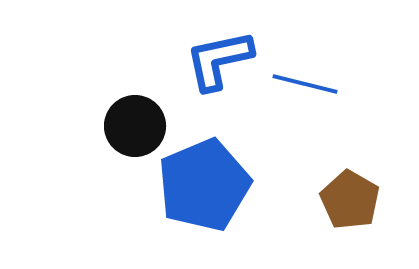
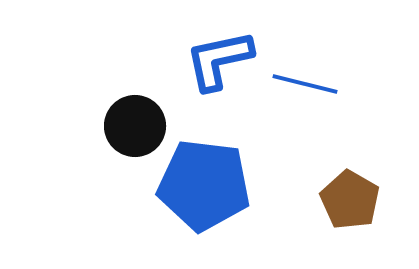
blue pentagon: rotated 30 degrees clockwise
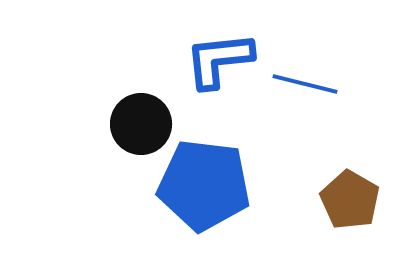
blue L-shape: rotated 6 degrees clockwise
black circle: moved 6 px right, 2 px up
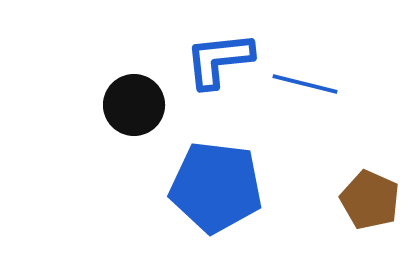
black circle: moved 7 px left, 19 px up
blue pentagon: moved 12 px right, 2 px down
brown pentagon: moved 20 px right; rotated 6 degrees counterclockwise
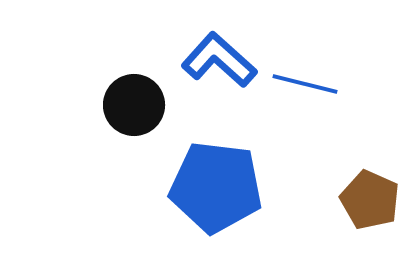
blue L-shape: rotated 48 degrees clockwise
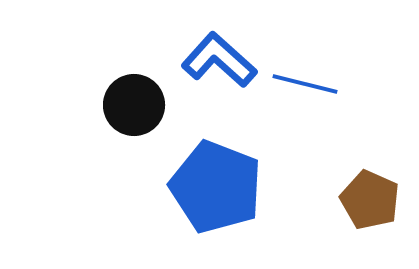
blue pentagon: rotated 14 degrees clockwise
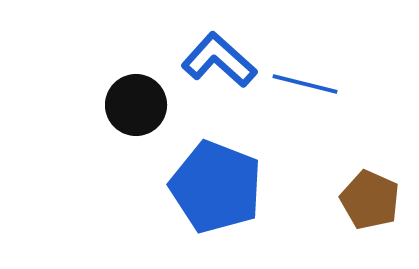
black circle: moved 2 px right
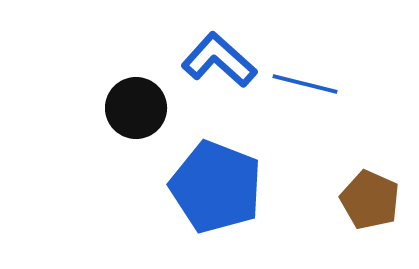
black circle: moved 3 px down
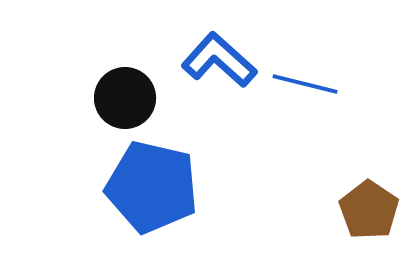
black circle: moved 11 px left, 10 px up
blue pentagon: moved 64 px left; rotated 8 degrees counterclockwise
brown pentagon: moved 1 px left, 10 px down; rotated 10 degrees clockwise
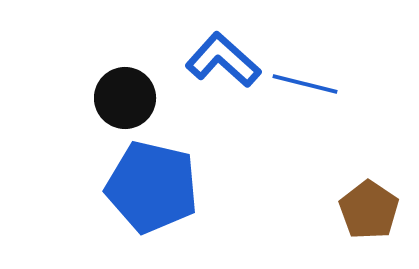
blue L-shape: moved 4 px right
